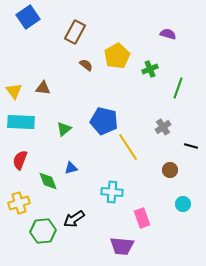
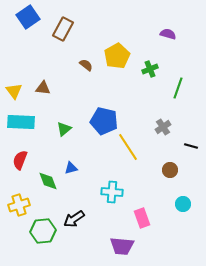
brown rectangle: moved 12 px left, 3 px up
yellow cross: moved 2 px down
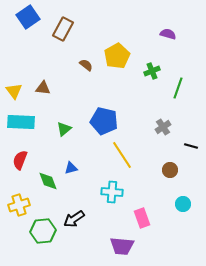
green cross: moved 2 px right, 2 px down
yellow line: moved 6 px left, 8 px down
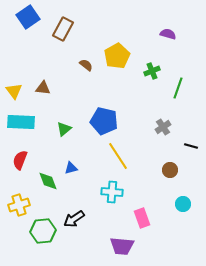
yellow line: moved 4 px left, 1 px down
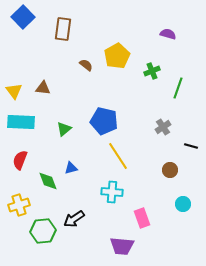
blue square: moved 5 px left; rotated 10 degrees counterclockwise
brown rectangle: rotated 20 degrees counterclockwise
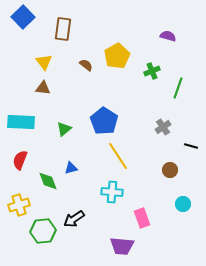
purple semicircle: moved 2 px down
yellow triangle: moved 30 px right, 29 px up
blue pentagon: rotated 20 degrees clockwise
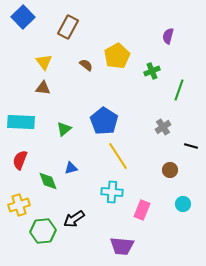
brown rectangle: moved 5 px right, 2 px up; rotated 20 degrees clockwise
purple semicircle: rotated 91 degrees counterclockwise
green line: moved 1 px right, 2 px down
pink rectangle: moved 8 px up; rotated 42 degrees clockwise
